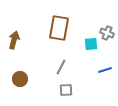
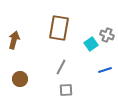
gray cross: moved 2 px down
cyan square: rotated 32 degrees counterclockwise
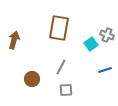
brown circle: moved 12 px right
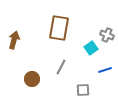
cyan square: moved 4 px down
gray square: moved 17 px right
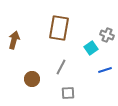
gray square: moved 15 px left, 3 px down
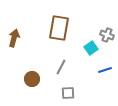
brown arrow: moved 2 px up
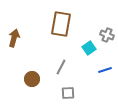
brown rectangle: moved 2 px right, 4 px up
cyan square: moved 2 px left
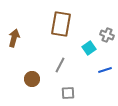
gray line: moved 1 px left, 2 px up
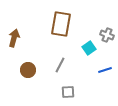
brown circle: moved 4 px left, 9 px up
gray square: moved 1 px up
